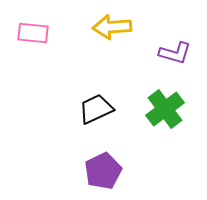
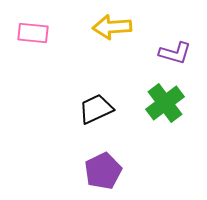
green cross: moved 6 px up
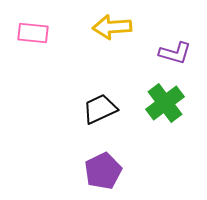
black trapezoid: moved 4 px right
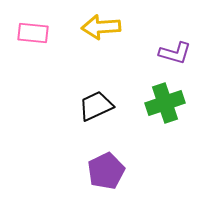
yellow arrow: moved 11 px left
green cross: rotated 18 degrees clockwise
black trapezoid: moved 4 px left, 3 px up
purple pentagon: moved 3 px right
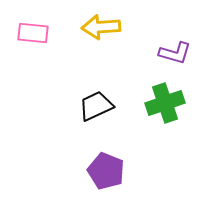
purple pentagon: rotated 24 degrees counterclockwise
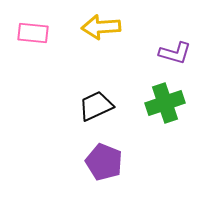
purple pentagon: moved 2 px left, 9 px up
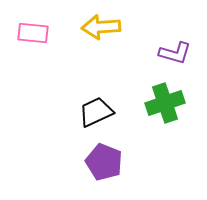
black trapezoid: moved 6 px down
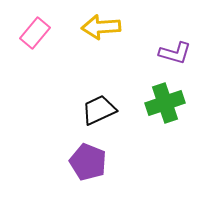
pink rectangle: moved 2 px right; rotated 56 degrees counterclockwise
black trapezoid: moved 3 px right, 2 px up
purple pentagon: moved 16 px left
